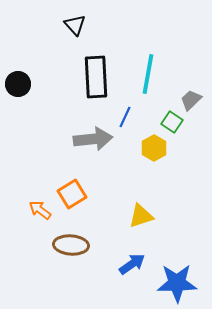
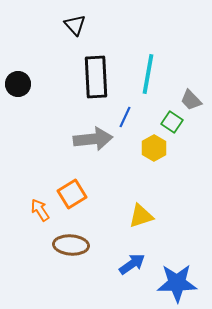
gray trapezoid: rotated 90 degrees counterclockwise
orange arrow: rotated 20 degrees clockwise
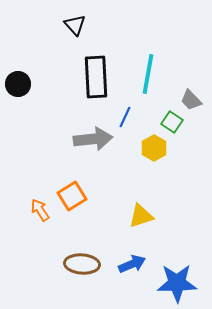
orange square: moved 2 px down
brown ellipse: moved 11 px right, 19 px down
blue arrow: rotated 12 degrees clockwise
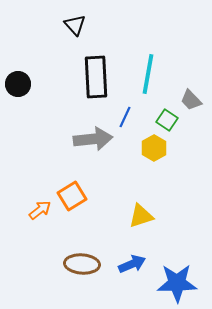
green square: moved 5 px left, 2 px up
orange arrow: rotated 85 degrees clockwise
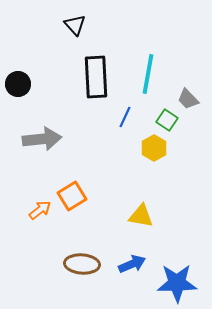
gray trapezoid: moved 3 px left, 1 px up
gray arrow: moved 51 px left
yellow triangle: rotated 28 degrees clockwise
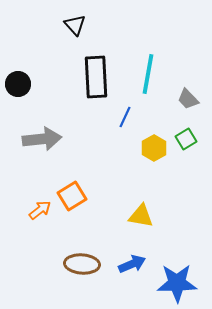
green square: moved 19 px right, 19 px down; rotated 25 degrees clockwise
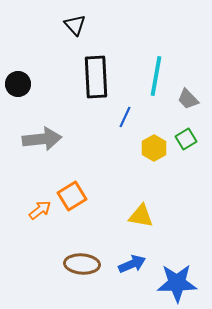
cyan line: moved 8 px right, 2 px down
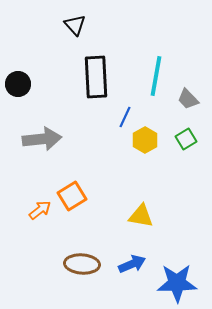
yellow hexagon: moved 9 px left, 8 px up
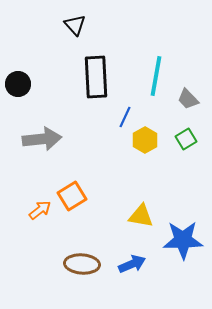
blue star: moved 6 px right, 43 px up
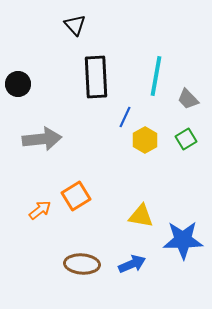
orange square: moved 4 px right
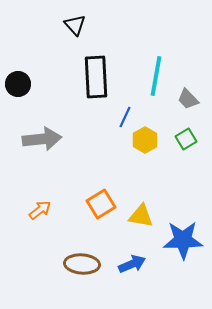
orange square: moved 25 px right, 8 px down
